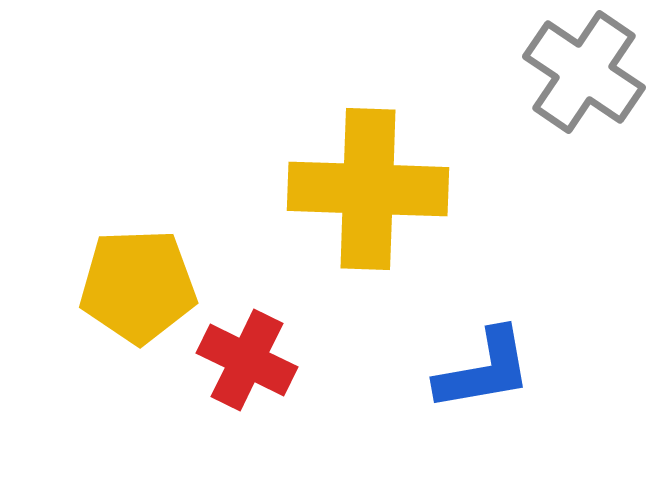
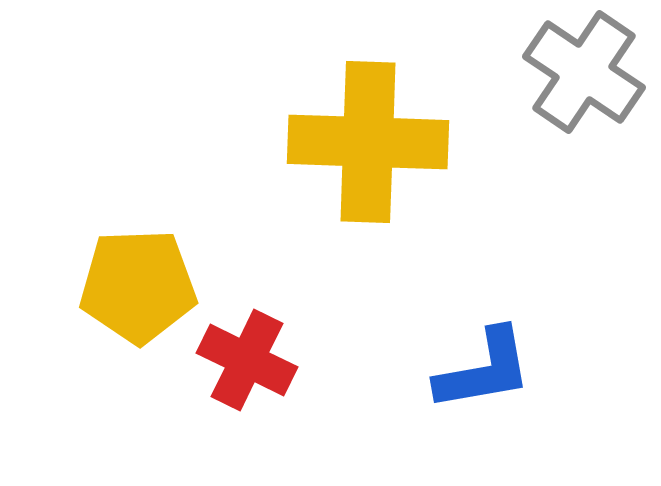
yellow cross: moved 47 px up
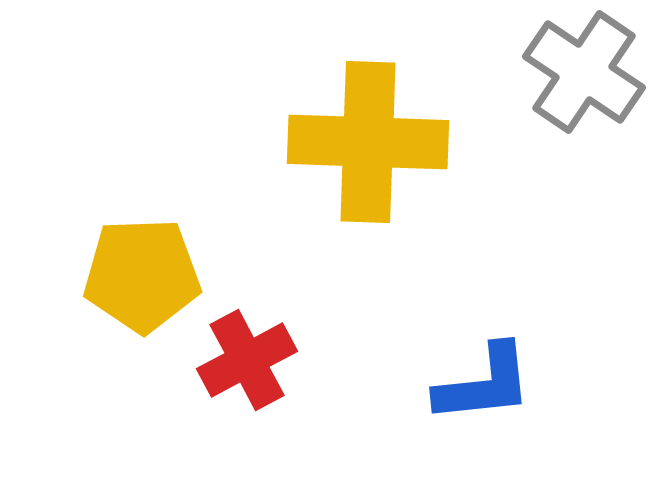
yellow pentagon: moved 4 px right, 11 px up
red cross: rotated 36 degrees clockwise
blue L-shape: moved 14 px down; rotated 4 degrees clockwise
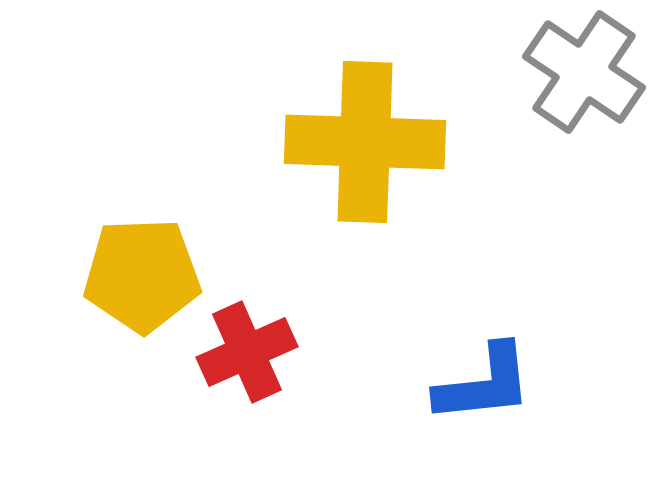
yellow cross: moved 3 px left
red cross: moved 8 px up; rotated 4 degrees clockwise
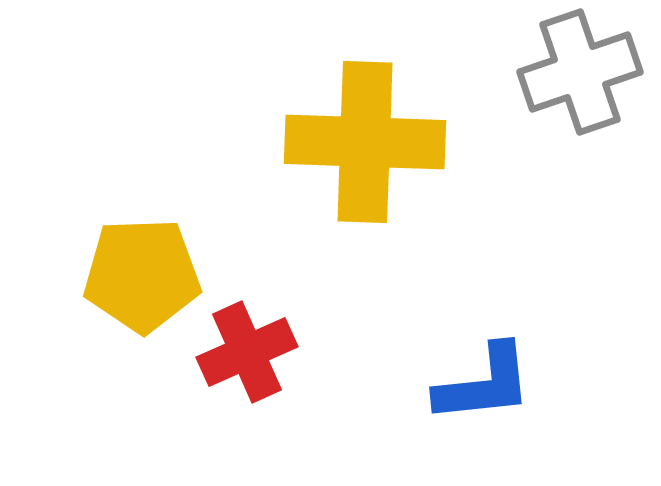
gray cross: moved 4 px left; rotated 37 degrees clockwise
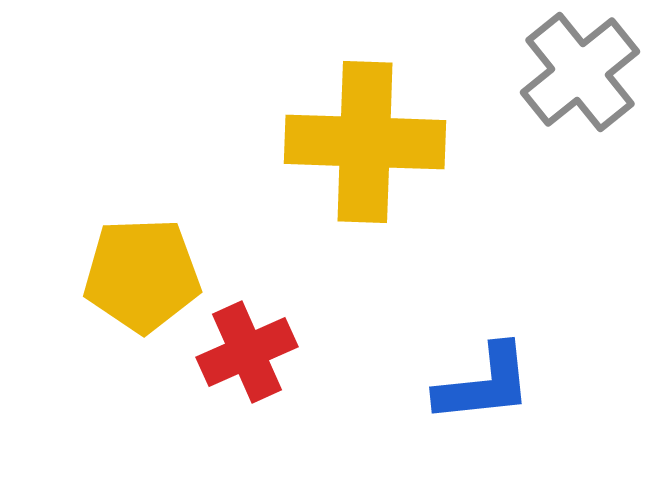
gray cross: rotated 20 degrees counterclockwise
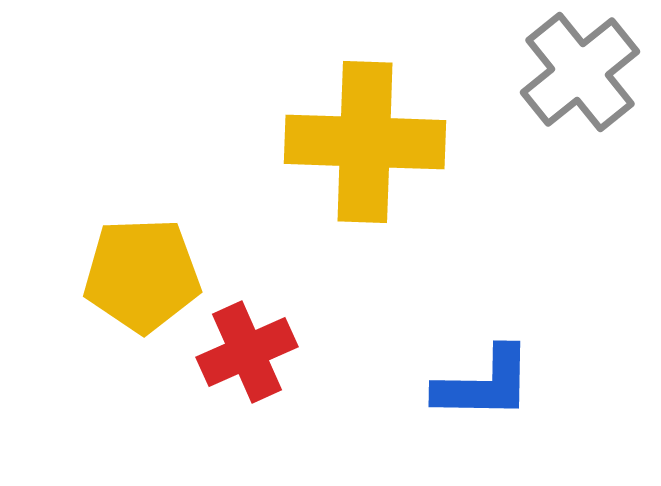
blue L-shape: rotated 7 degrees clockwise
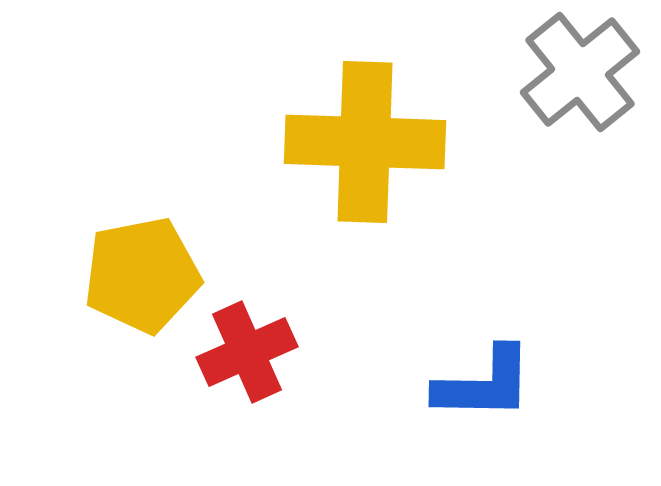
yellow pentagon: rotated 9 degrees counterclockwise
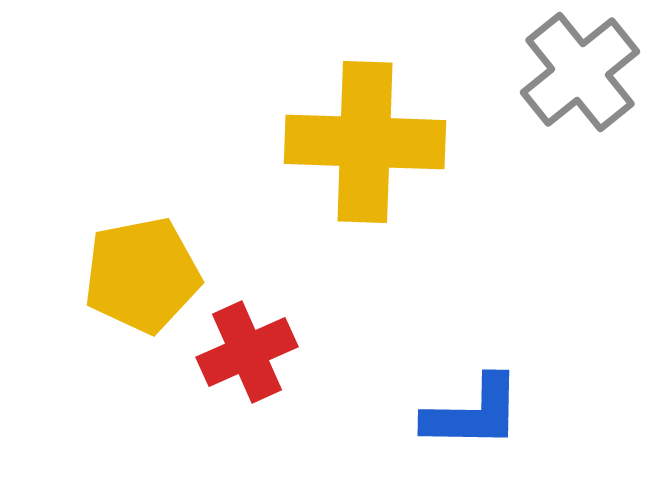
blue L-shape: moved 11 px left, 29 px down
